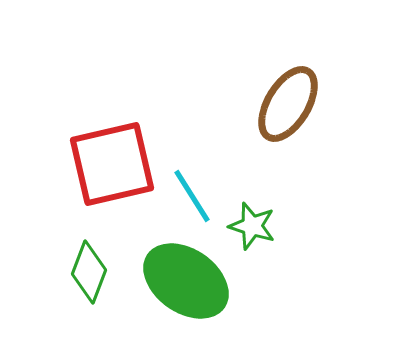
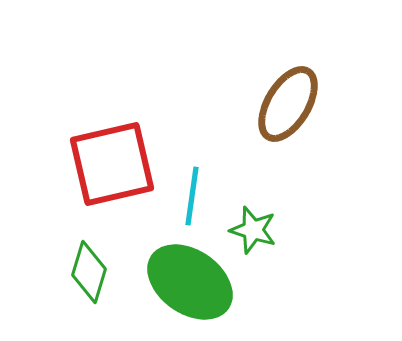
cyan line: rotated 40 degrees clockwise
green star: moved 1 px right, 4 px down
green diamond: rotated 4 degrees counterclockwise
green ellipse: moved 4 px right, 1 px down
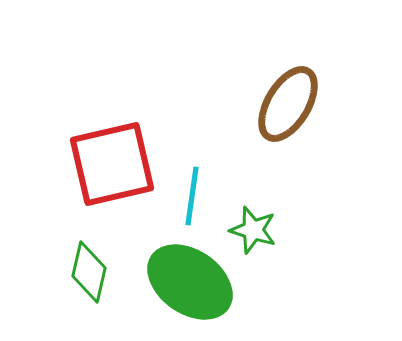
green diamond: rotated 4 degrees counterclockwise
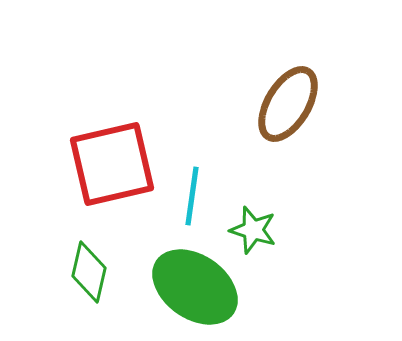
green ellipse: moved 5 px right, 5 px down
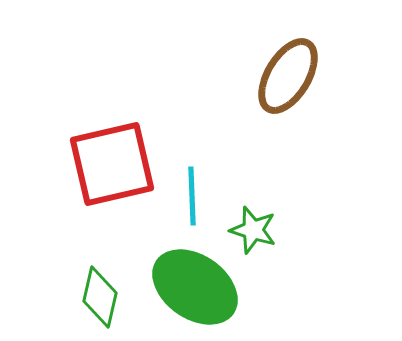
brown ellipse: moved 28 px up
cyan line: rotated 10 degrees counterclockwise
green diamond: moved 11 px right, 25 px down
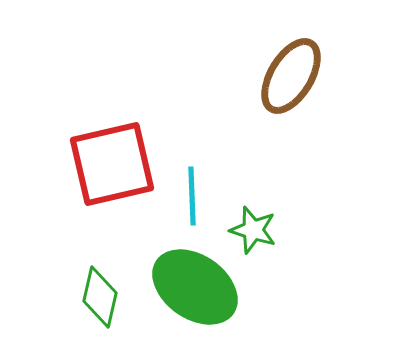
brown ellipse: moved 3 px right
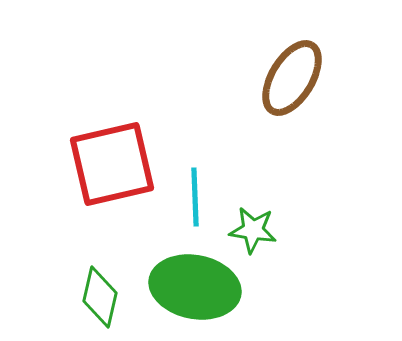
brown ellipse: moved 1 px right, 2 px down
cyan line: moved 3 px right, 1 px down
green star: rotated 9 degrees counterclockwise
green ellipse: rotated 24 degrees counterclockwise
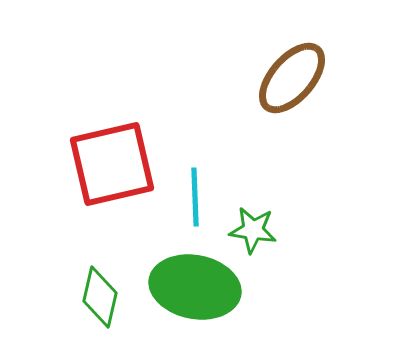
brown ellipse: rotated 10 degrees clockwise
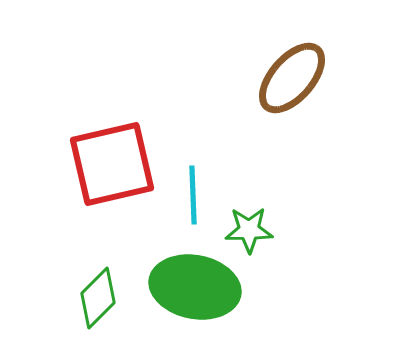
cyan line: moved 2 px left, 2 px up
green star: moved 4 px left; rotated 9 degrees counterclockwise
green diamond: moved 2 px left, 1 px down; rotated 32 degrees clockwise
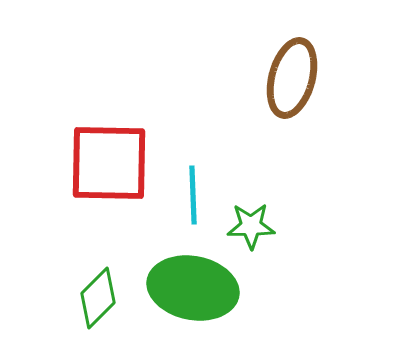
brown ellipse: rotated 26 degrees counterclockwise
red square: moved 3 px left, 1 px up; rotated 14 degrees clockwise
green star: moved 2 px right, 4 px up
green ellipse: moved 2 px left, 1 px down
